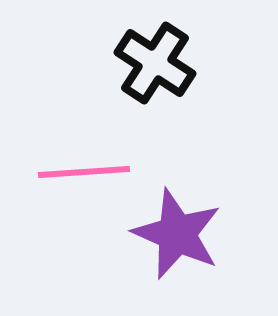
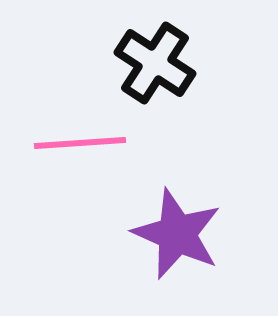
pink line: moved 4 px left, 29 px up
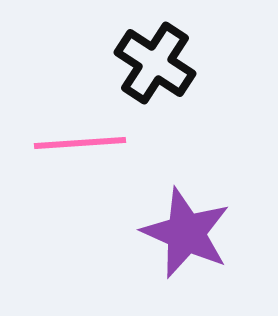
purple star: moved 9 px right, 1 px up
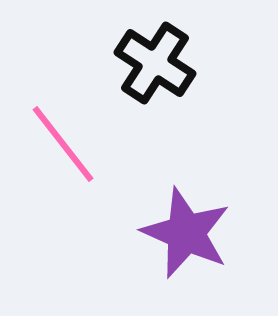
pink line: moved 17 px left, 1 px down; rotated 56 degrees clockwise
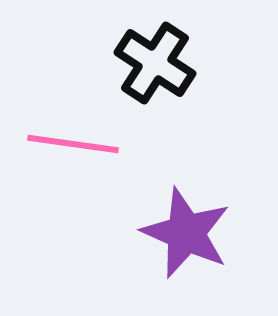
pink line: moved 10 px right; rotated 44 degrees counterclockwise
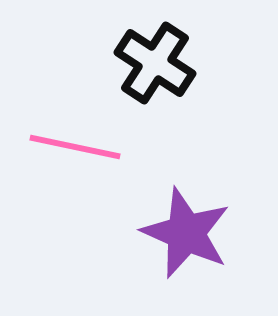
pink line: moved 2 px right, 3 px down; rotated 4 degrees clockwise
